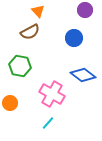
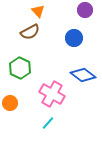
green hexagon: moved 2 px down; rotated 15 degrees clockwise
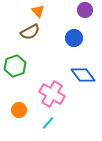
green hexagon: moved 5 px left, 2 px up; rotated 15 degrees clockwise
blue diamond: rotated 15 degrees clockwise
orange circle: moved 9 px right, 7 px down
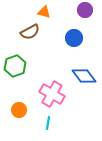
orange triangle: moved 6 px right, 1 px down; rotated 32 degrees counterclockwise
blue diamond: moved 1 px right, 1 px down
cyan line: rotated 32 degrees counterclockwise
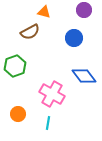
purple circle: moved 1 px left
orange circle: moved 1 px left, 4 px down
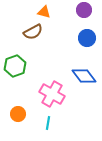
brown semicircle: moved 3 px right
blue circle: moved 13 px right
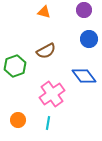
brown semicircle: moved 13 px right, 19 px down
blue circle: moved 2 px right, 1 px down
pink cross: rotated 25 degrees clockwise
orange circle: moved 6 px down
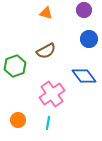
orange triangle: moved 2 px right, 1 px down
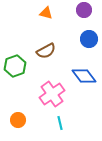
cyan line: moved 12 px right; rotated 24 degrees counterclockwise
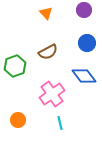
orange triangle: rotated 32 degrees clockwise
blue circle: moved 2 px left, 4 px down
brown semicircle: moved 2 px right, 1 px down
